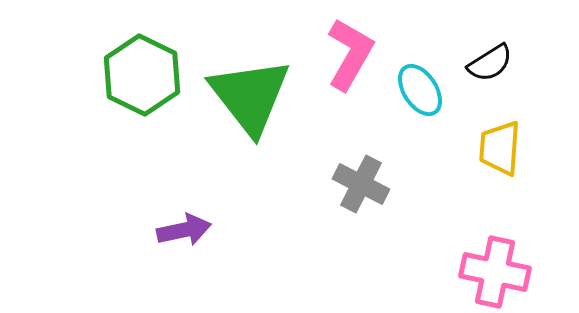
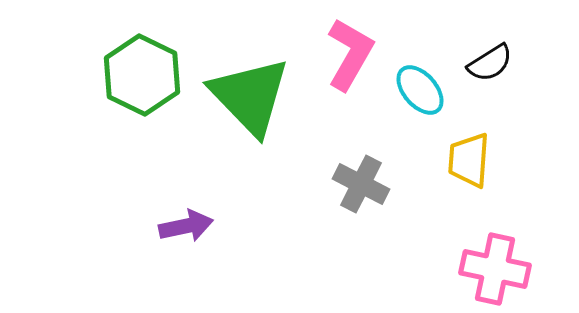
cyan ellipse: rotated 8 degrees counterclockwise
green triangle: rotated 6 degrees counterclockwise
yellow trapezoid: moved 31 px left, 12 px down
purple arrow: moved 2 px right, 4 px up
pink cross: moved 3 px up
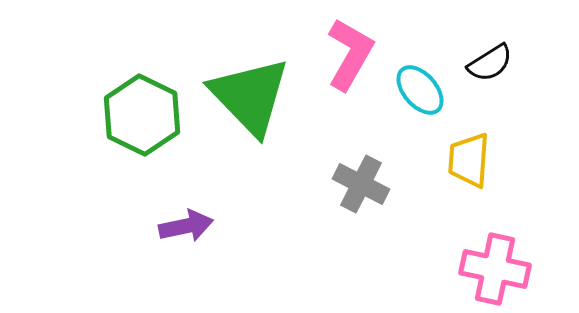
green hexagon: moved 40 px down
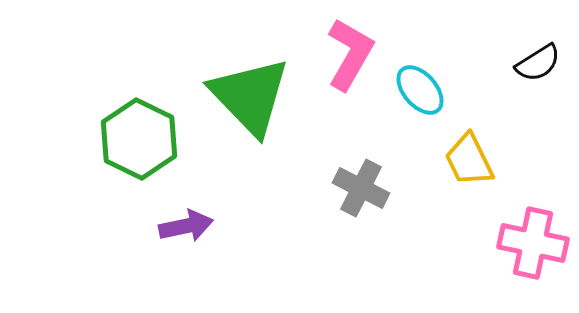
black semicircle: moved 48 px right
green hexagon: moved 3 px left, 24 px down
yellow trapezoid: rotated 30 degrees counterclockwise
gray cross: moved 4 px down
pink cross: moved 38 px right, 26 px up
